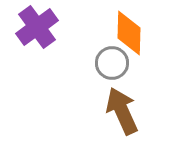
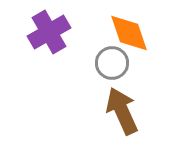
purple cross: moved 12 px right, 5 px down; rotated 6 degrees clockwise
orange diamond: rotated 21 degrees counterclockwise
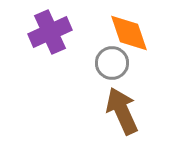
purple cross: moved 1 px right; rotated 6 degrees clockwise
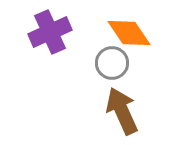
orange diamond: rotated 15 degrees counterclockwise
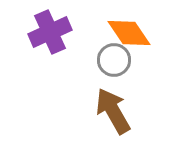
gray circle: moved 2 px right, 3 px up
brown arrow: moved 9 px left; rotated 6 degrees counterclockwise
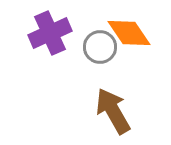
purple cross: moved 1 px down
gray circle: moved 14 px left, 13 px up
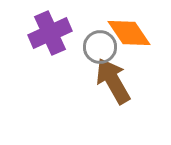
brown arrow: moved 30 px up
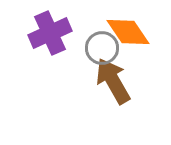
orange diamond: moved 1 px left, 1 px up
gray circle: moved 2 px right, 1 px down
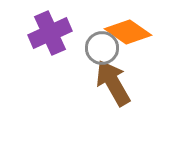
orange diamond: rotated 21 degrees counterclockwise
brown arrow: moved 2 px down
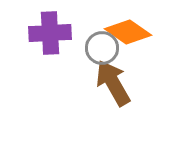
purple cross: rotated 21 degrees clockwise
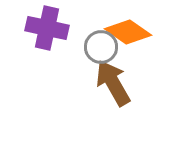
purple cross: moved 3 px left, 5 px up; rotated 15 degrees clockwise
gray circle: moved 1 px left, 1 px up
